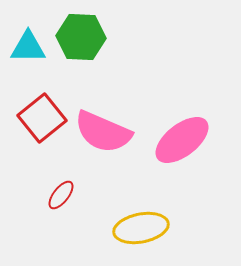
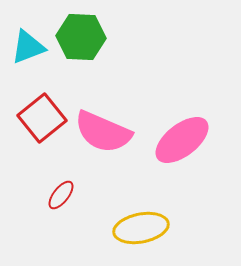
cyan triangle: rotated 21 degrees counterclockwise
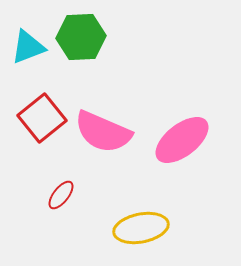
green hexagon: rotated 6 degrees counterclockwise
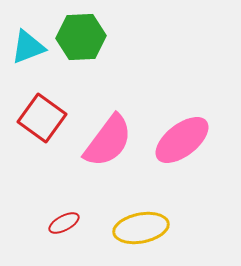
red square: rotated 15 degrees counterclockwise
pink semicircle: moved 5 px right, 9 px down; rotated 76 degrees counterclockwise
red ellipse: moved 3 px right, 28 px down; rotated 24 degrees clockwise
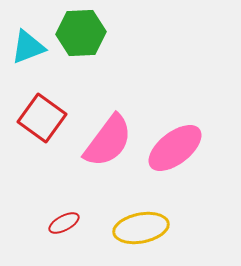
green hexagon: moved 4 px up
pink ellipse: moved 7 px left, 8 px down
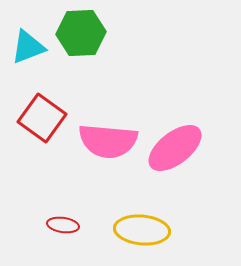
pink semicircle: rotated 58 degrees clockwise
red ellipse: moved 1 px left, 2 px down; rotated 36 degrees clockwise
yellow ellipse: moved 1 px right, 2 px down; rotated 16 degrees clockwise
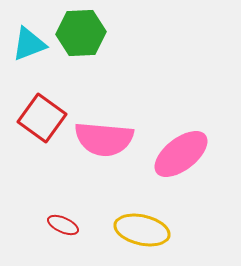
cyan triangle: moved 1 px right, 3 px up
pink semicircle: moved 4 px left, 2 px up
pink ellipse: moved 6 px right, 6 px down
red ellipse: rotated 16 degrees clockwise
yellow ellipse: rotated 8 degrees clockwise
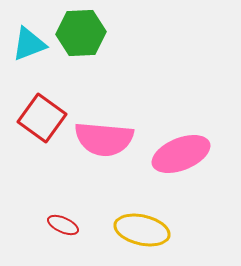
pink ellipse: rotated 16 degrees clockwise
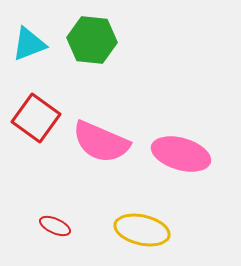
green hexagon: moved 11 px right, 7 px down; rotated 9 degrees clockwise
red square: moved 6 px left
pink semicircle: moved 3 px left, 3 px down; rotated 18 degrees clockwise
pink ellipse: rotated 38 degrees clockwise
red ellipse: moved 8 px left, 1 px down
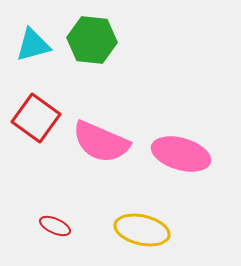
cyan triangle: moved 4 px right, 1 px down; rotated 6 degrees clockwise
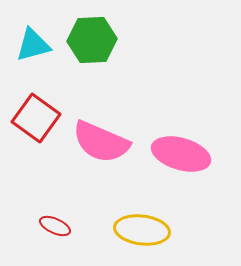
green hexagon: rotated 9 degrees counterclockwise
yellow ellipse: rotated 6 degrees counterclockwise
